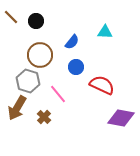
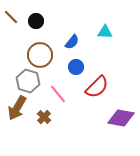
red semicircle: moved 5 px left, 2 px down; rotated 110 degrees clockwise
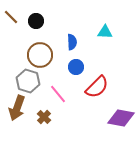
blue semicircle: rotated 42 degrees counterclockwise
brown arrow: rotated 10 degrees counterclockwise
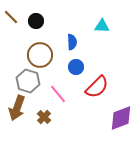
cyan triangle: moved 3 px left, 6 px up
purple diamond: rotated 32 degrees counterclockwise
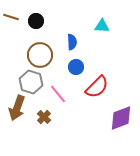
brown line: rotated 28 degrees counterclockwise
gray hexagon: moved 3 px right, 1 px down
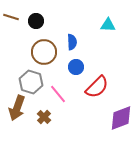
cyan triangle: moved 6 px right, 1 px up
brown circle: moved 4 px right, 3 px up
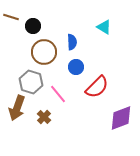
black circle: moved 3 px left, 5 px down
cyan triangle: moved 4 px left, 2 px down; rotated 28 degrees clockwise
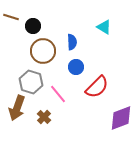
brown circle: moved 1 px left, 1 px up
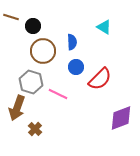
red semicircle: moved 3 px right, 8 px up
pink line: rotated 24 degrees counterclockwise
brown cross: moved 9 px left, 12 px down
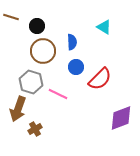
black circle: moved 4 px right
brown arrow: moved 1 px right, 1 px down
brown cross: rotated 16 degrees clockwise
